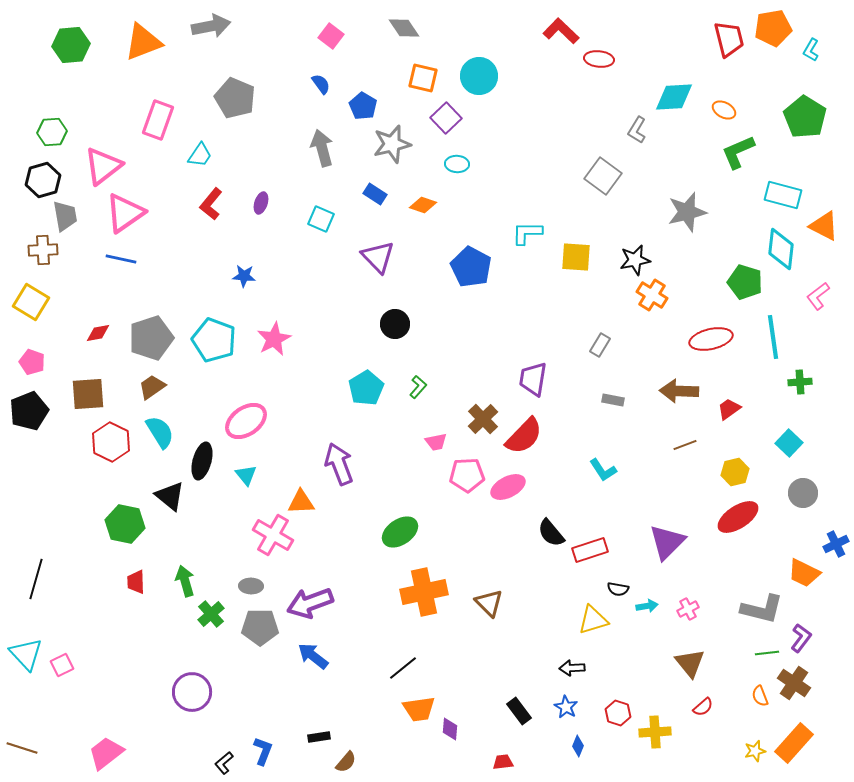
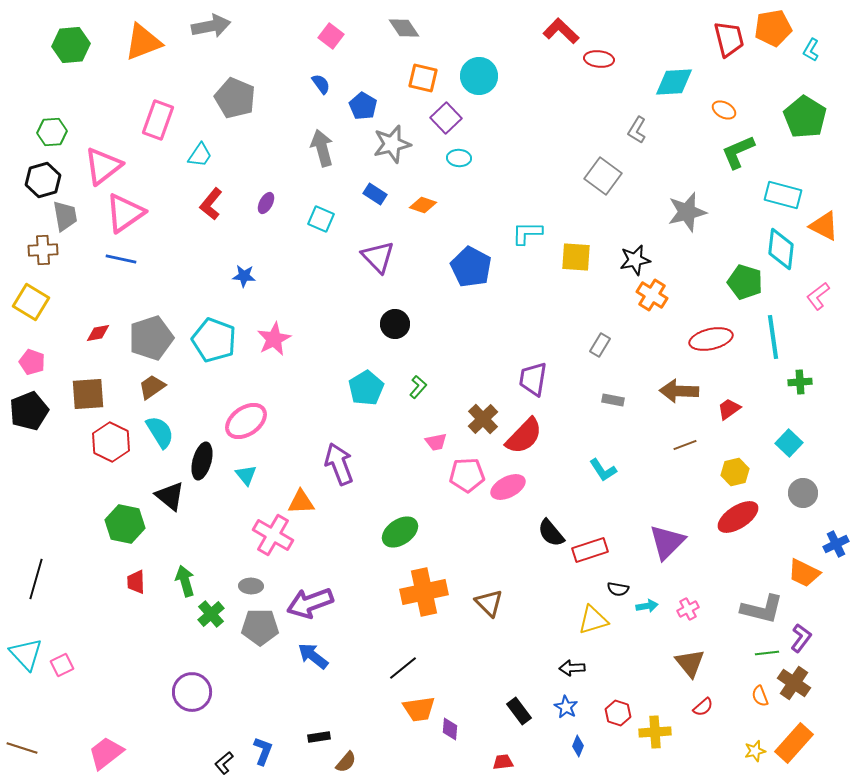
cyan diamond at (674, 97): moved 15 px up
cyan ellipse at (457, 164): moved 2 px right, 6 px up
purple ellipse at (261, 203): moved 5 px right; rotated 10 degrees clockwise
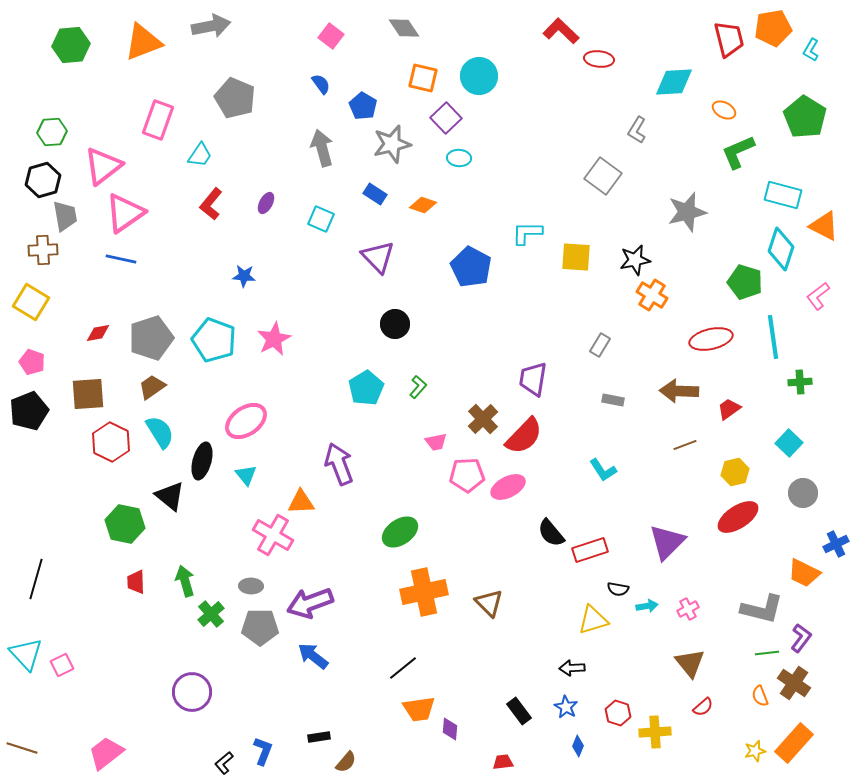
cyan diamond at (781, 249): rotated 12 degrees clockwise
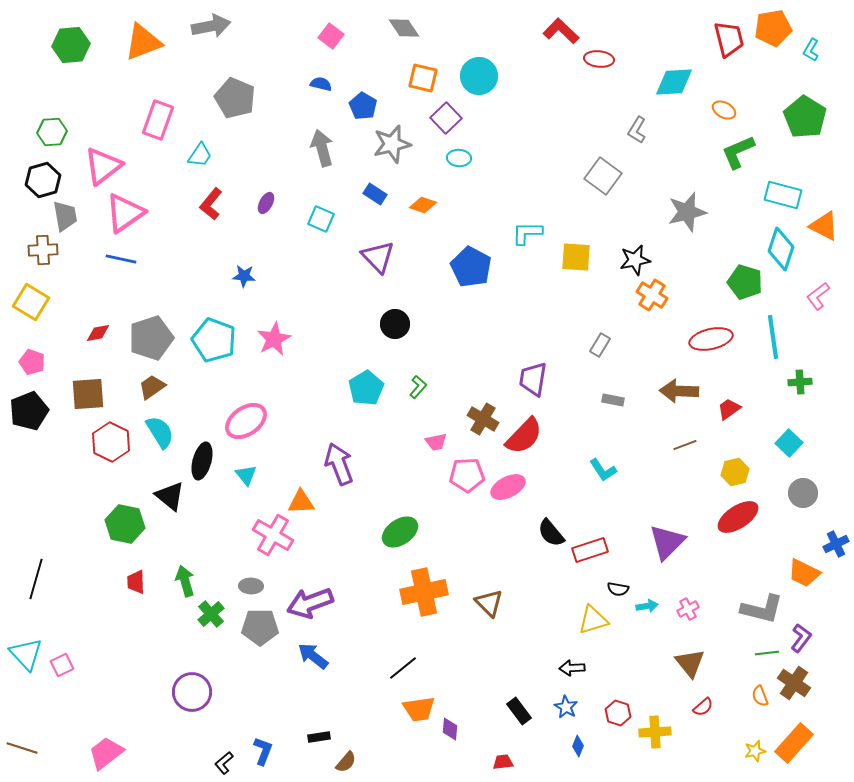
blue semicircle at (321, 84): rotated 40 degrees counterclockwise
brown cross at (483, 419): rotated 16 degrees counterclockwise
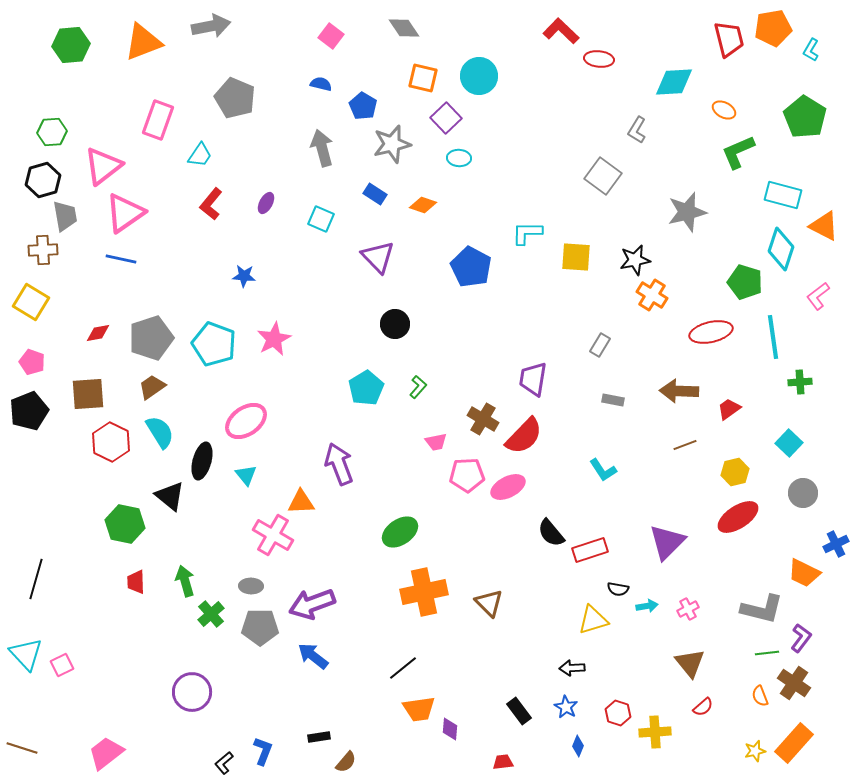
red ellipse at (711, 339): moved 7 px up
cyan pentagon at (214, 340): moved 4 px down
purple arrow at (310, 603): moved 2 px right, 1 px down
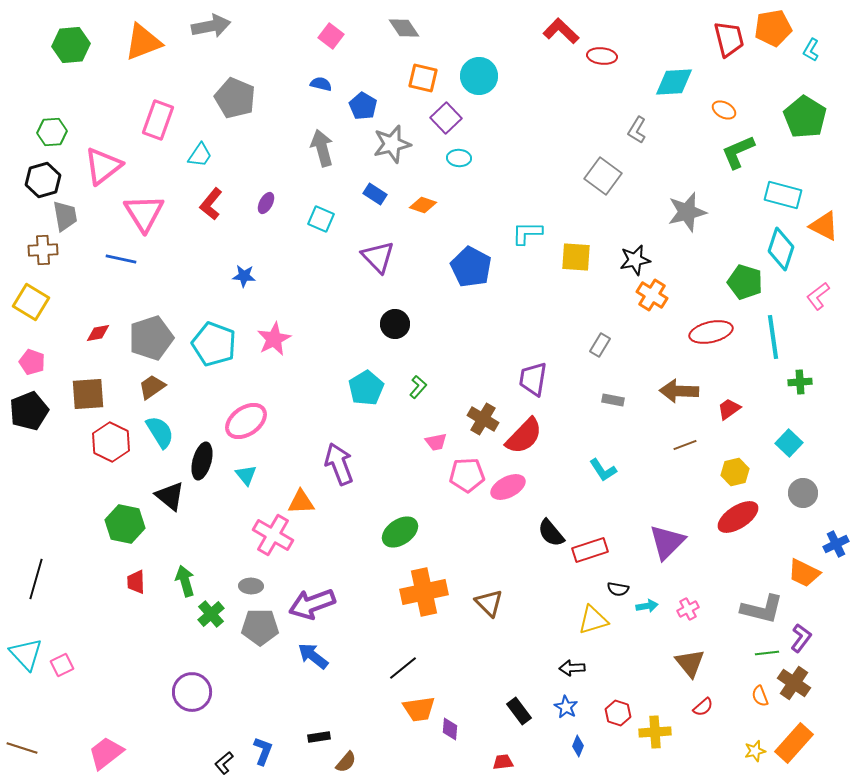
red ellipse at (599, 59): moved 3 px right, 3 px up
pink triangle at (125, 213): moved 19 px right; rotated 27 degrees counterclockwise
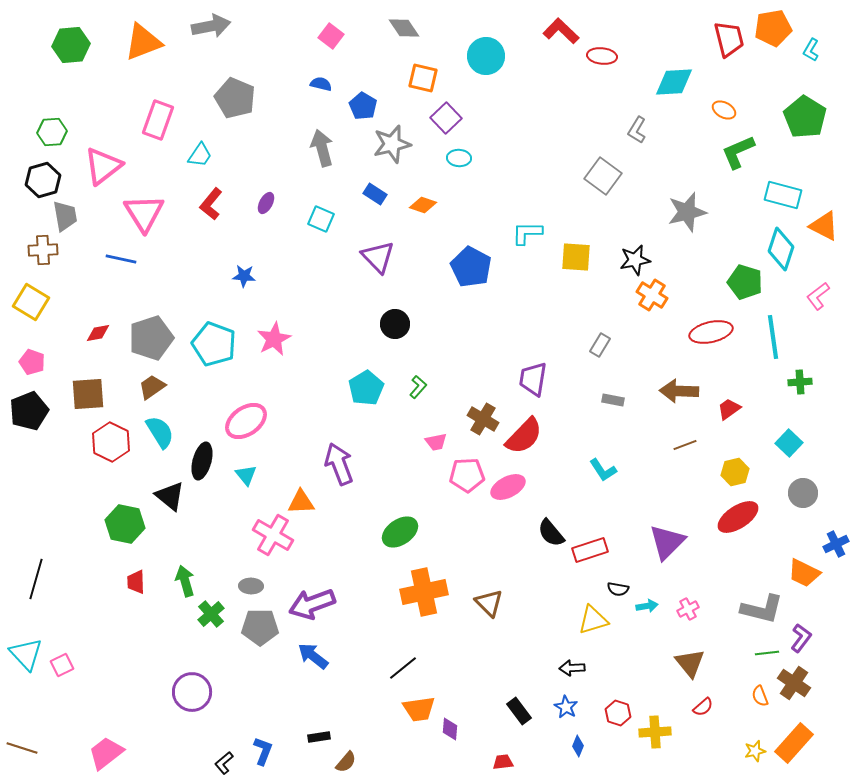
cyan circle at (479, 76): moved 7 px right, 20 px up
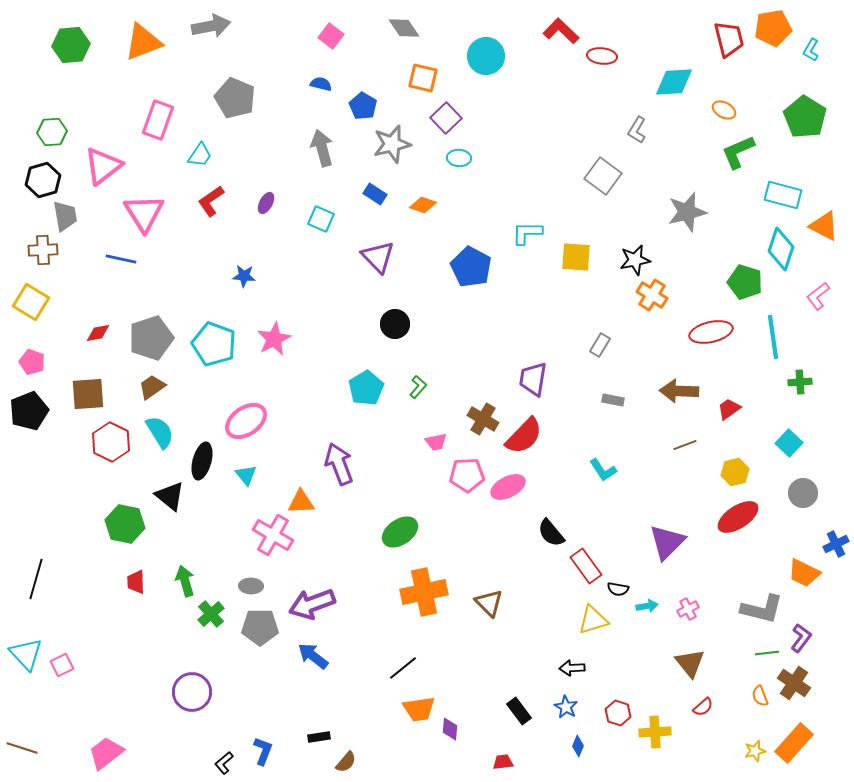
red L-shape at (211, 204): moved 3 px up; rotated 16 degrees clockwise
red rectangle at (590, 550): moved 4 px left, 16 px down; rotated 72 degrees clockwise
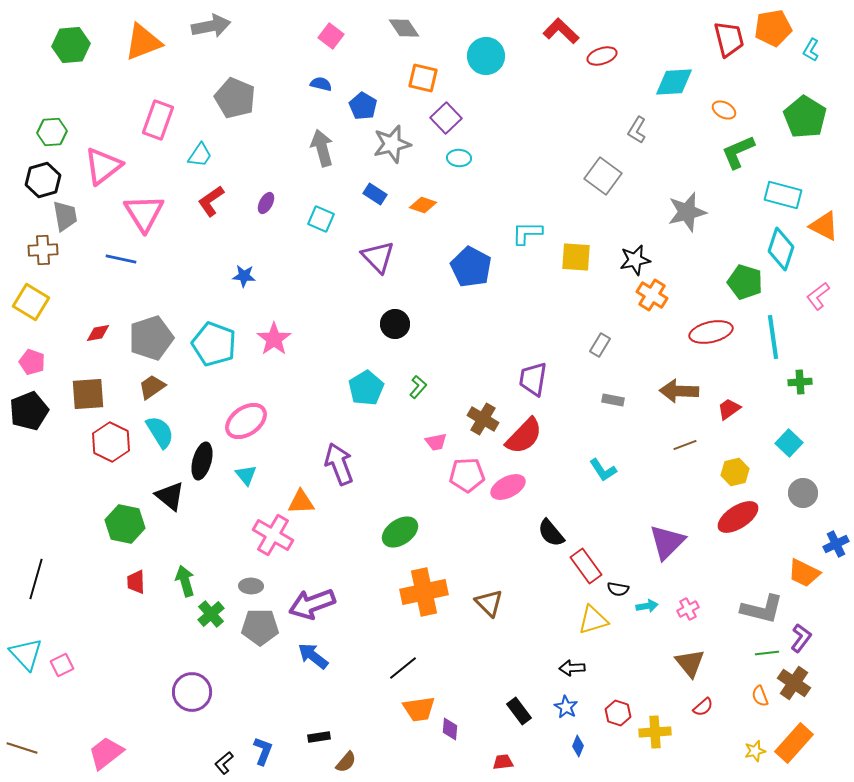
red ellipse at (602, 56): rotated 24 degrees counterclockwise
pink star at (274, 339): rotated 8 degrees counterclockwise
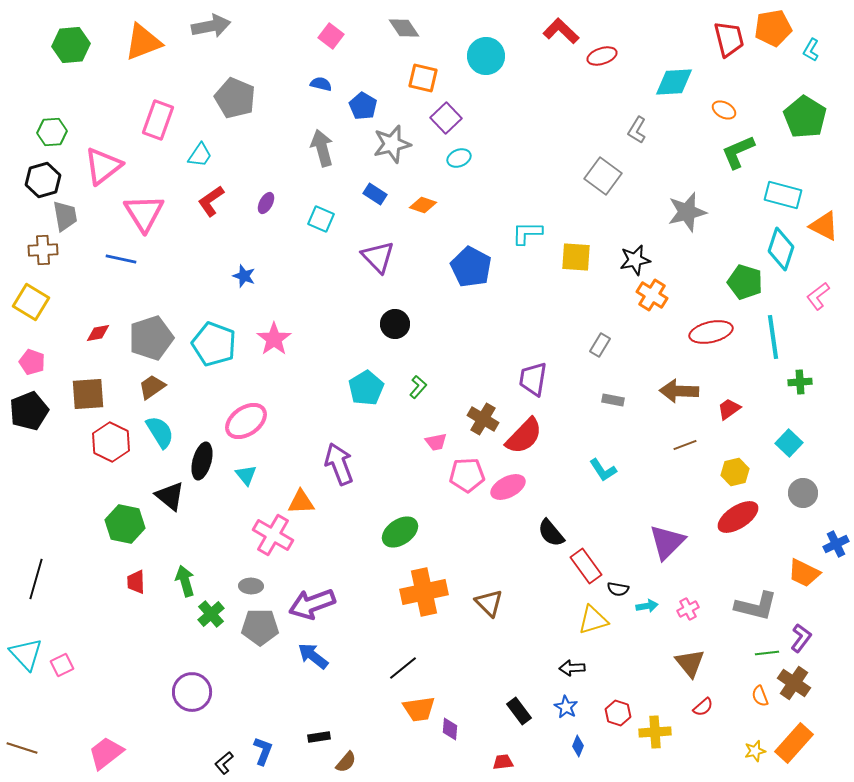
cyan ellipse at (459, 158): rotated 25 degrees counterclockwise
blue star at (244, 276): rotated 15 degrees clockwise
gray L-shape at (762, 609): moved 6 px left, 3 px up
